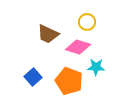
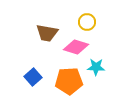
brown trapezoid: moved 1 px left, 1 px up; rotated 15 degrees counterclockwise
pink diamond: moved 2 px left
orange pentagon: rotated 24 degrees counterclockwise
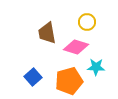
brown trapezoid: rotated 70 degrees clockwise
orange pentagon: rotated 12 degrees counterclockwise
